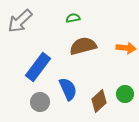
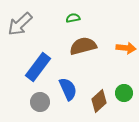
gray arrow: moved 3 px down
green circle: moved 1 px left, 1 px up
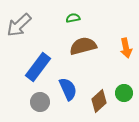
gray arrow: moved 1 px left, 1 px down
orange arrow: rotated 72 degrees clockwise
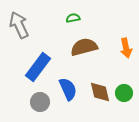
gray arrow: rotated 108 degrees clockwise
brown semicircle: moved 1 px right, 1 px down
brown diamond: moved 1 px right, 9 px up; rotated 60 degrees counterclockwise
